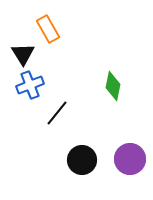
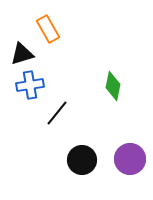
black triangle: moved 1 px left; rotated 45 degrees clockwise
blue cross: rotated 12 degrees clockwise
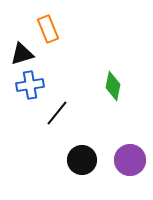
orange rectangle: rotated 8 degrees clockwise
purple circle: moved 1 px down
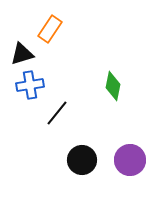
orange rectangle: moved 2 px right; rotated 56 degrees clockwise
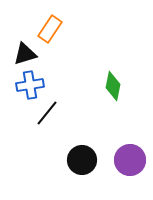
black triangle: moved 3 px right
black line: moved 10 px left
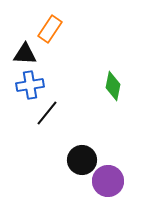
black triangle: rotated 20 degrees clockwise
purple circle: moved 22 px left, 21 px down
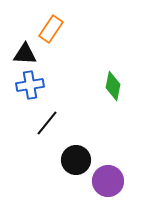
orange rectangle: moved 1 px right
black line: moved 10 px down
black circle: moved 6 px left
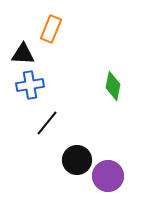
orange rectangle: rotated 12 degrees counterclockwise
black triangle: moved 2 px left
black circle: moved 1 px right
purple circle: moved 5 px up
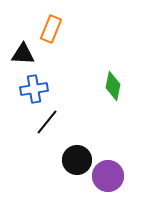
blue cross: moved 4 px right, 4 px down
black line: moved 1 px up
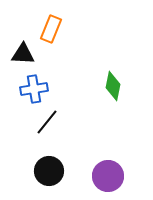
black circle: moved 28 px left, 11 px down
